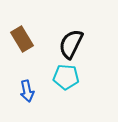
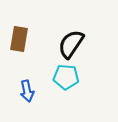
brown rectangle: moved 3 px left; rotated 40 degrees clockwise
black semicircle: rotated 8 degrees clockwise
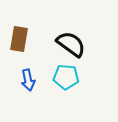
black semicircle: rotated 92 degrees clockwise
blue arrow: moved 1 px right, 11 px up
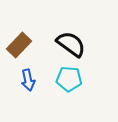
brown rectangle: moved 6 px down; rotated 35 degrees clockwise
cyan pentagon: moved 3 px right, 2 px down
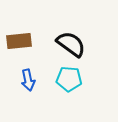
brown rectangle: moved 4 px up; rotated 40 degrees clockwise
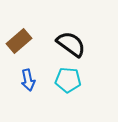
brown rectangle: rotated 35 degrees counterclockwise
cyan pentagon: moved 1 px left, 1 px down
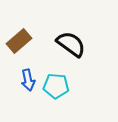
cyan pentagon: moved 12 px left, 6 px down
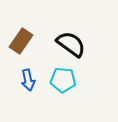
brown rectangle: moved 2 px right; rotated 15 degrees counterclockwise
cyan pentagon: moved 7 px right, 6 px up
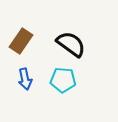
blue arrow: moved 3 px left, 1 px up
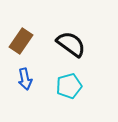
cyan pentagon: moved 6 px right, 6 px down; rotated 20 degrees counterclockwise
